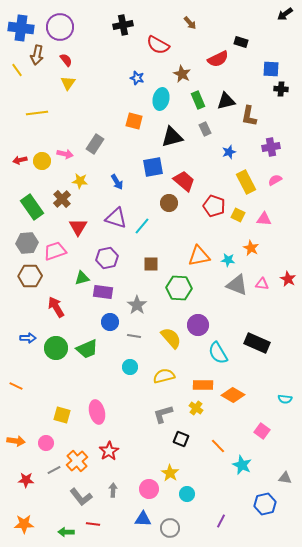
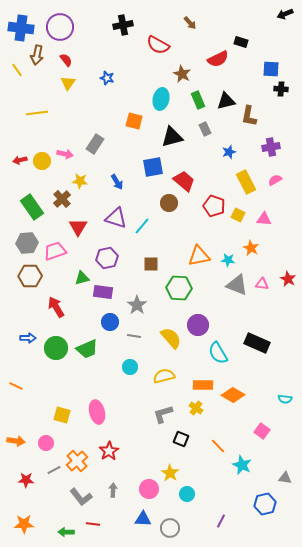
black arrow at (285, 14): rotated 14 degrees clockwise
blue star at (137, 78): moved 30 px left
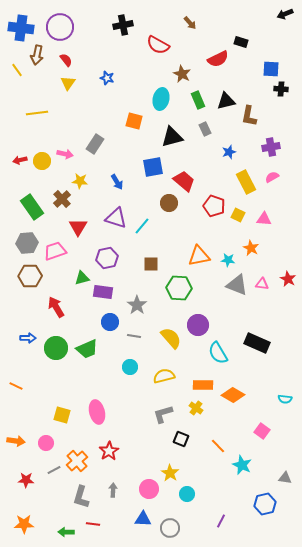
pink semicircle at (275, 180): moved 3 px left, 3 px up
gray L-shape at (81, 497): rotated 55 degrees clockwise
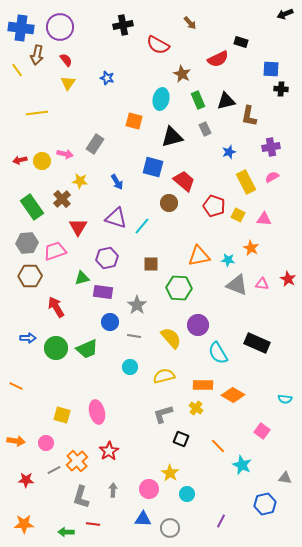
blue square at (153, 167): rotated 25 degrees clockwise
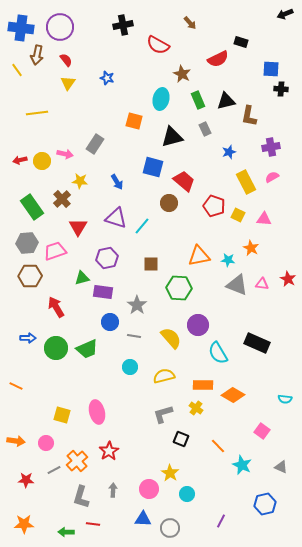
gray triangle at (285, 478): moved 4 px left, 11 px up; rotated 16 degrees clockwise
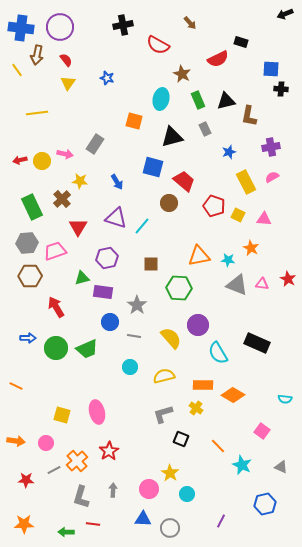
green rectangle at (32, 207): rotated 10 degrees clockwise
